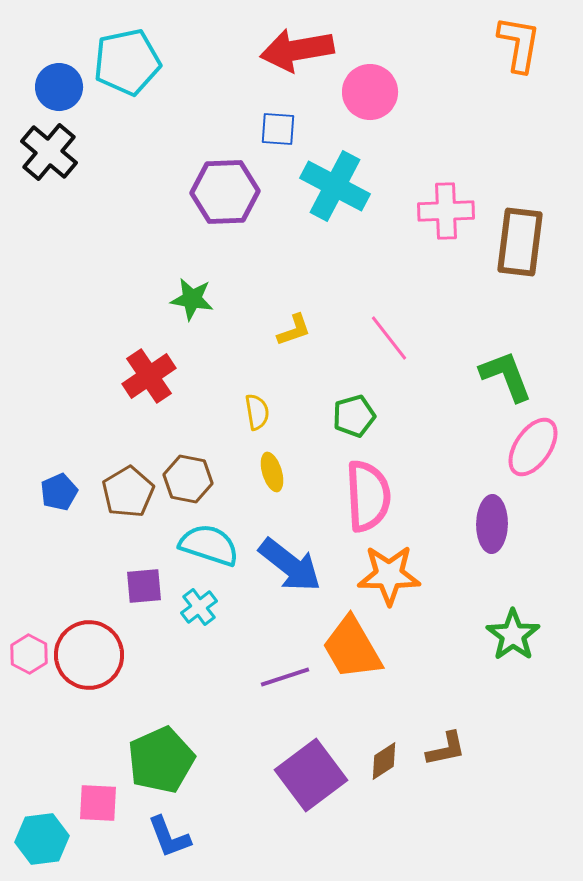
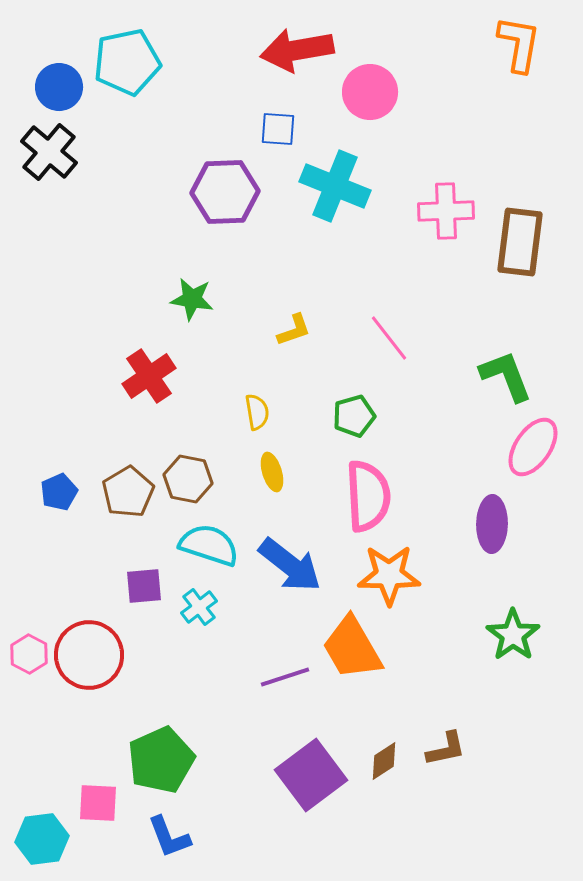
cyan cross at (335, 186): rotated 6 degrees counterclockwise
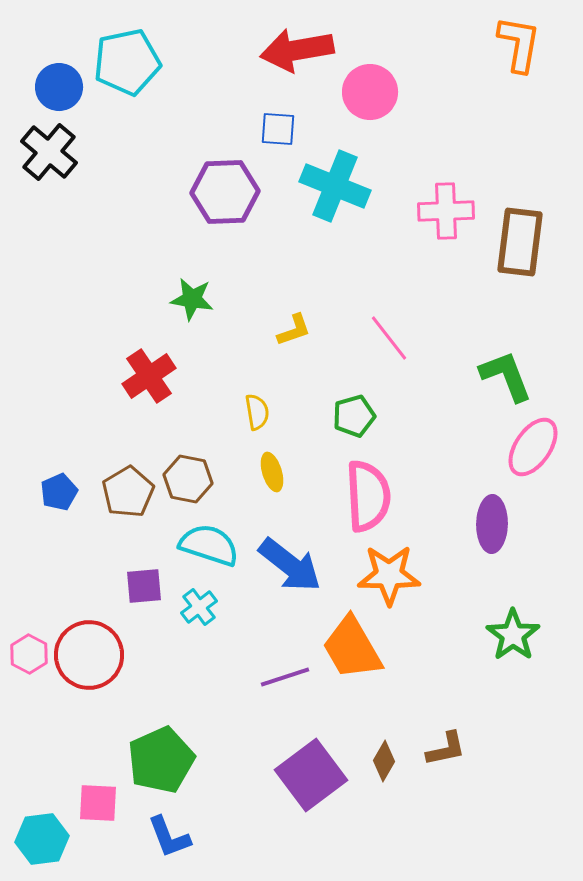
brown diamond at (384, 761): rotated 27 degrees counterclockwise
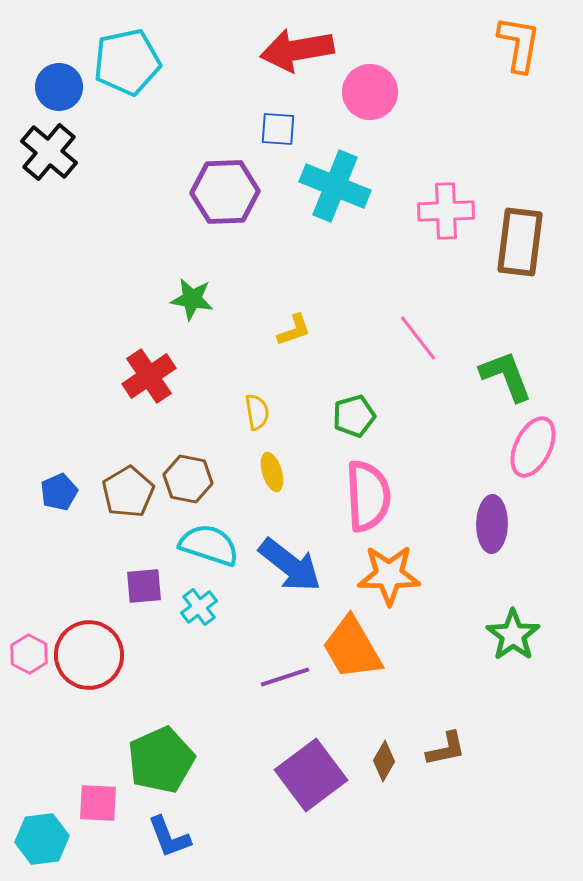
pink line at (389, 338): moved 29 px right
pink ellipse at (533, 447): rotated 8 degrees counterclockwise
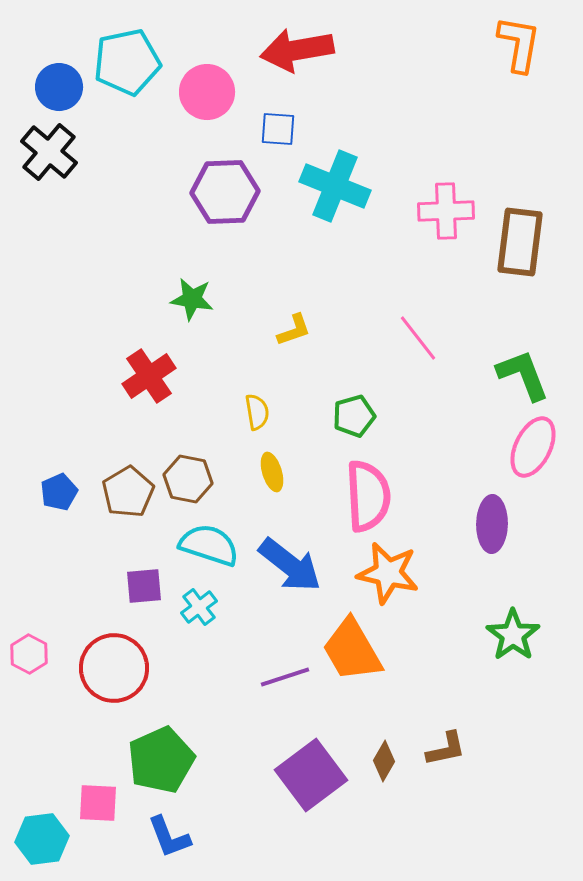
pink circle at (370, 92): moved 163 px left
green L-shape at (506, 376): moved 17 px right, 1 px up
orange star at (389, 575): moved 1 px left, 2 px up; rotated 12 degrees clockwise
orange trapezoid at (352, 648): moved 2 px down
red circle at (89, 655): moved 25 px right, 13 px down
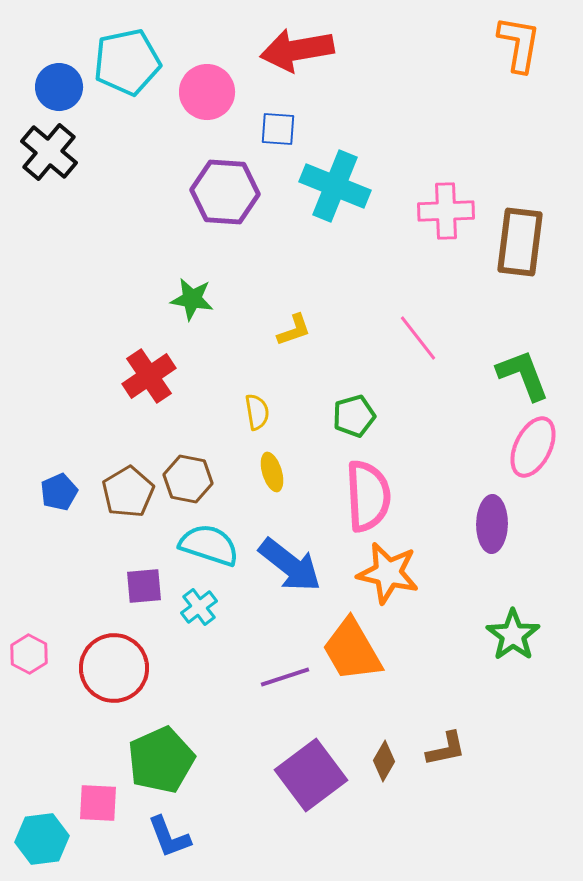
purple hexagon at (225, 192): rotated 6 degrees clockwise
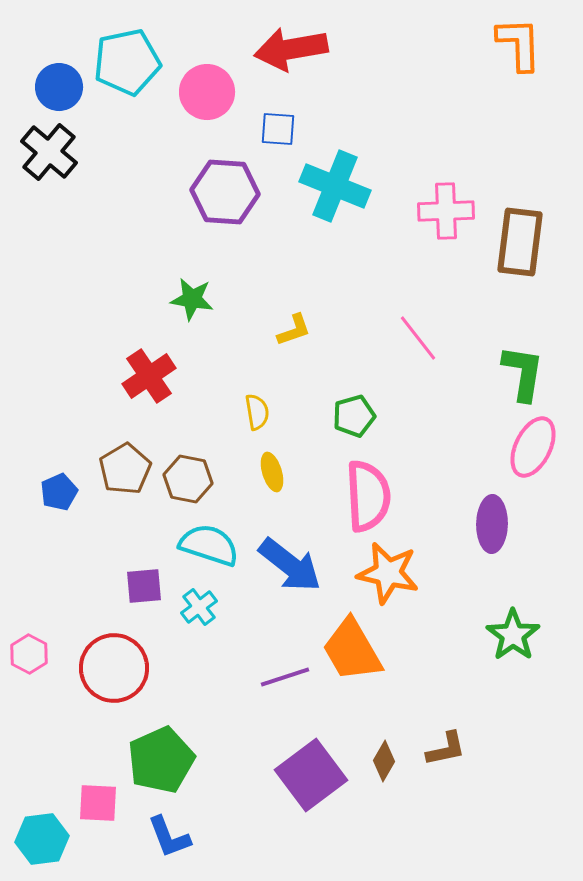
orange L-shape at (519, 44): rotated 12 degrees counterclockwise
red arrow at (297, 50): moved 6 px left, 1 px up
green L-shape at (523, 375): moved 2 px up; rotated 30 degrees clockwise
brown pentagon at (128, 492): moved 3 px left, 23 px up
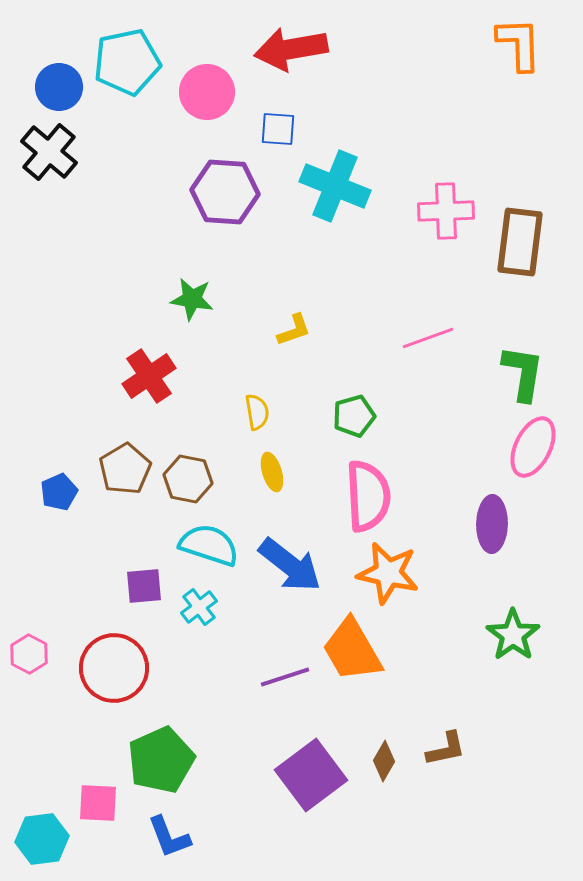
pink line at (418, 338): moved 10 px right; rotated 72 degrees counterclockwise
